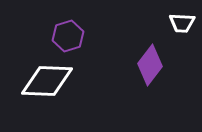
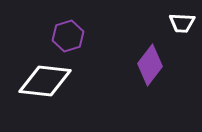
white diamond: moved 2 px left; rotated 4 degrees clockwise
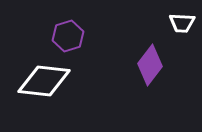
white diamond: moved 1 px left
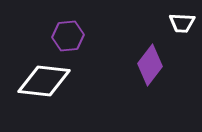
purple hexagon: rotated 12 degrees clockwise
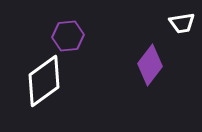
white trapezoid: rotated 12 degrees counterclockwise
white diamond: rotated 42 degrees counterclockwise
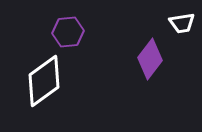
purple hexagon: moved 4 px up
purple diamond: moved 6 px up
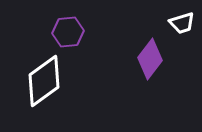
white trapezoid: rotated 8 degrees counterclockwise
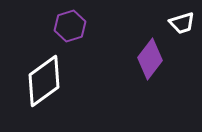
purple hexagon: moved 2 px right, 6 px up; rotated 12 degrees counterclockwise
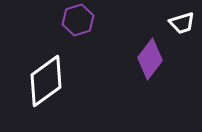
purple hexagon: moved 8 px right, 6 px up
white diamond: moved 2 px right
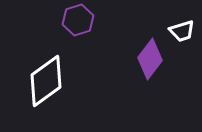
white trapezoid: moved 8 px down
